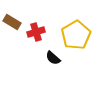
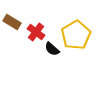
red cross: rotated 36 degrees counterclockwise
black semicircle: moved 1 px left, 9 px up
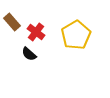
brown rectangle: rotated 18 degrees clockwise
black semicircle: moved 23 px left, 5 px down
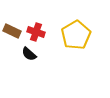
brown rectangle: moved 9 px down; rotated 24 degrees counterclockwise
red cross: rotated 18 degrees counterclockwise
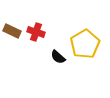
yellow pentagon: moved 9 px right, 9 px down
black semicircle: moved 29 px right, 3 px down
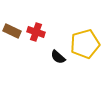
yellow pentagon: rotated 16 degrees clockwise
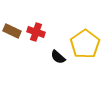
yellow pentagon: rotated 20 degrees counterclockwise
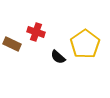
brown rectangle: moved 13 px down
